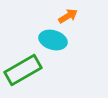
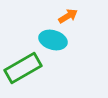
green rectangle: moved 2 px up
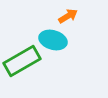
green rectangle: moved 1 px left, 7 px up
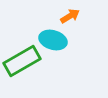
orange arrow: moved 2 px right
